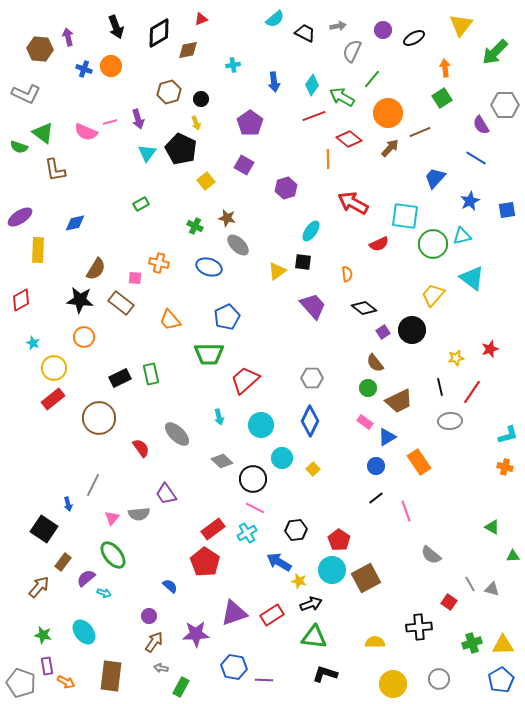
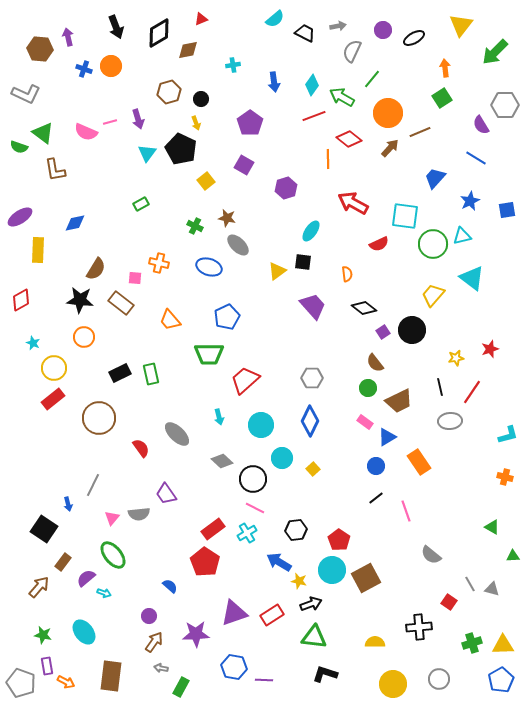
black rectangle at (120, 378): moved 5 px up
orange cross at (505, 467): moved 10 px down
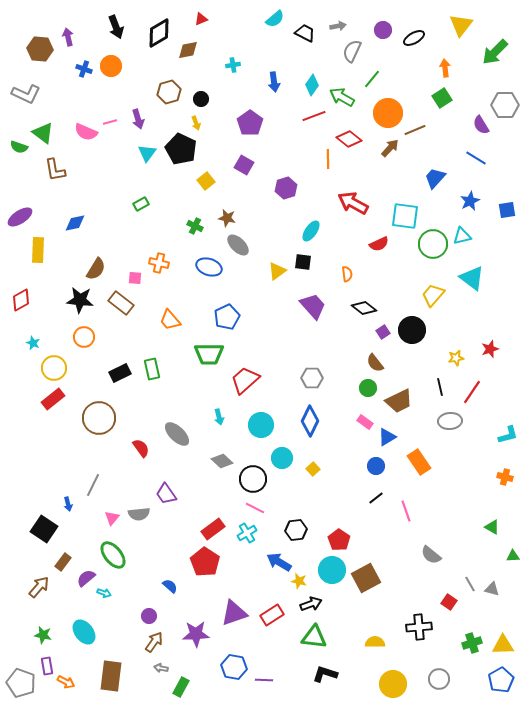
brown line at (420, 132): moved 5 px left, 2 px up
green rectangle at (151, 374): moved 1 px right, 5 px up
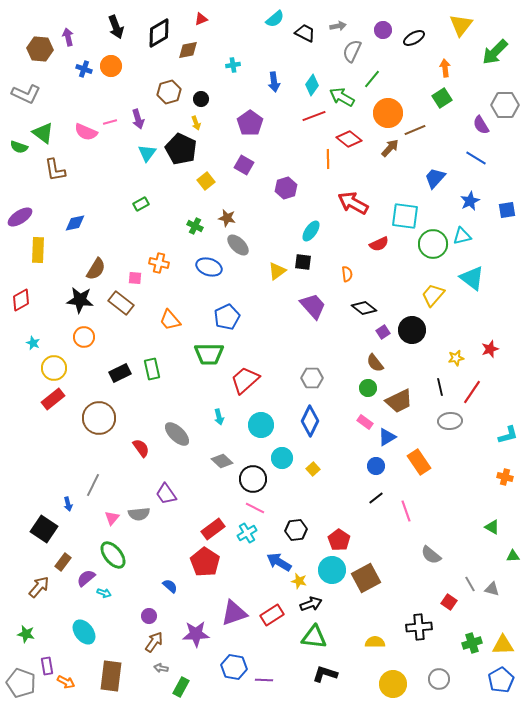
green star at (43, 635): moved 17 px left, 1 px up
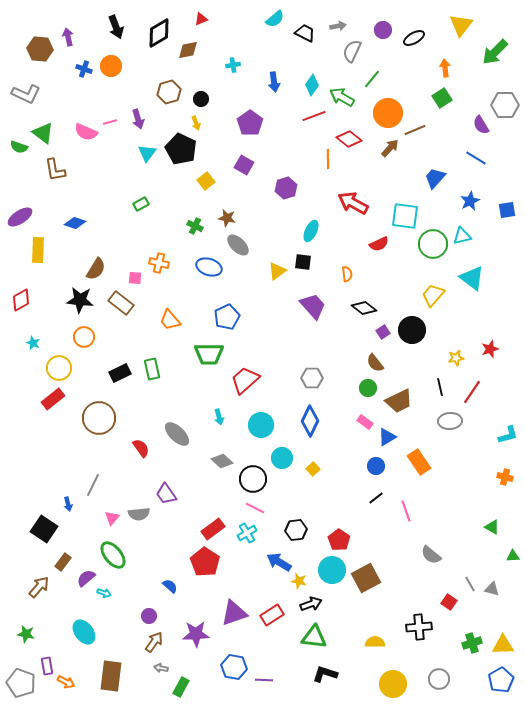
blue diamond at (75, 223): rotated 30 degrees clockwise
cyan ellipse at (311, 231): rotated 10 degrees counterclockwise
yellow circle at (54, 368): moved 5 px right
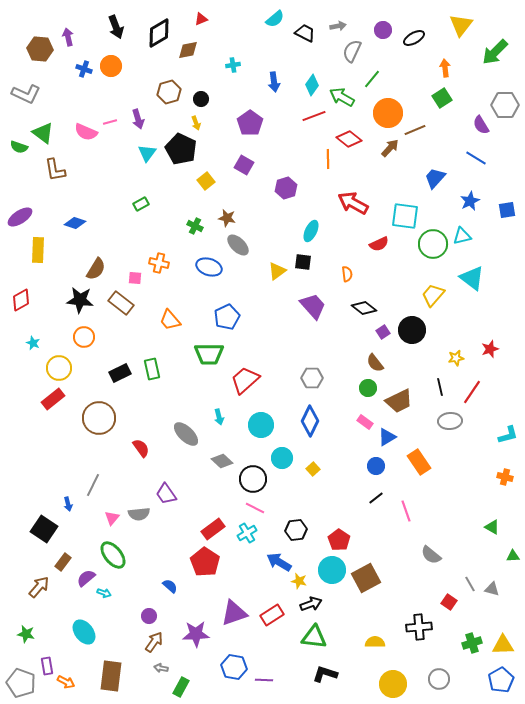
gray ellipse at (177, 434): moved 9 px right
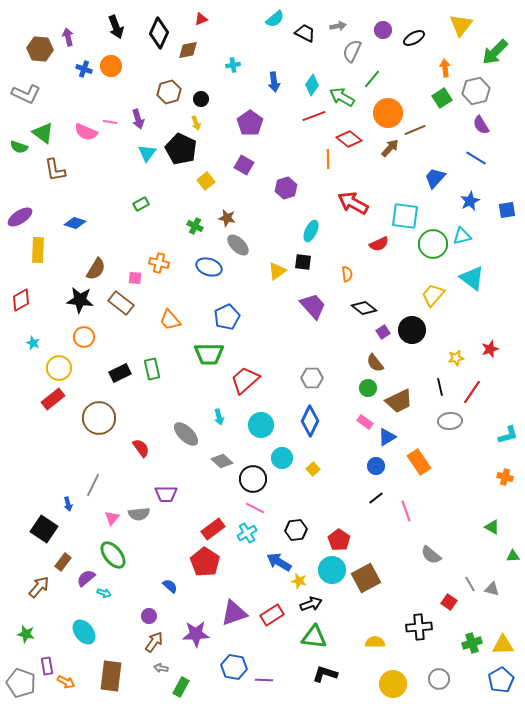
black diamond at (159, 33): rotated 36 degrees counterclockwise
gray hexagon at (505, 105): moved 29 px left, 14 px up; rotated 12 degrees counterclockwise
pink line at (110, 122): rotated 24 degrees clockwise
purple trapezoid at (166, 494): rotated 55 degrees counterclockwise
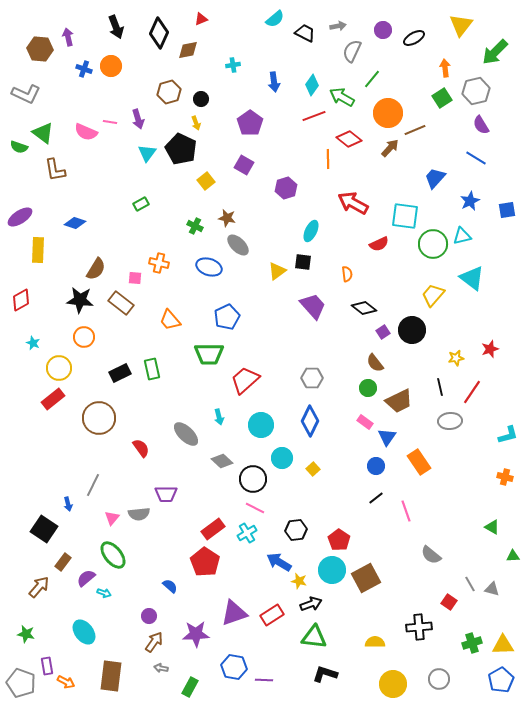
blue triangle at (387, 437): rotated 24 degrees counterclockwise
green rectangle at (181, 687): moved 9 px right
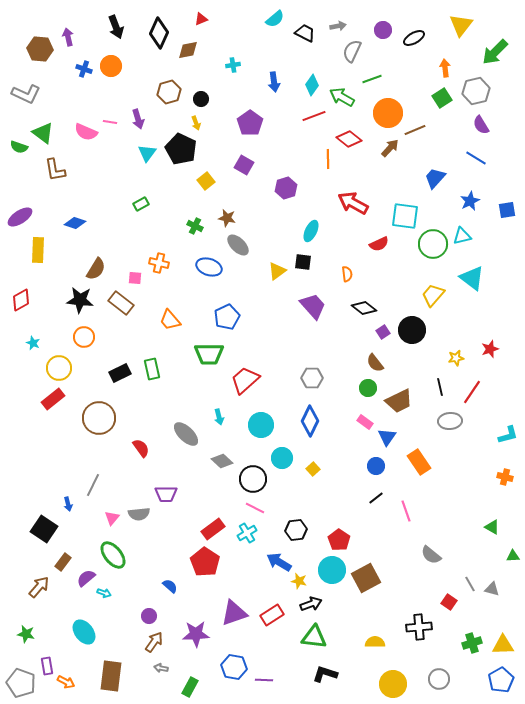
green line at (372, 79): rotated 30 degrees clockwise
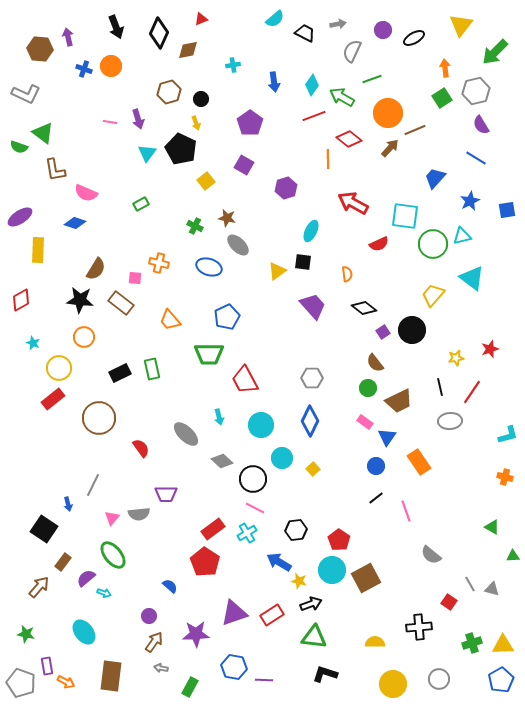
gray arrow at (338, 26): moved 2 px up
pink semicircle at (86, 132): moved 61 px down
red trapezoid at (245, 380): rotated 76 degrees counterclockwise
